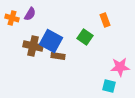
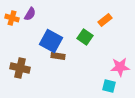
orange rectangle: rotated 72 degrees clockwise
brown cross: moved 13 px left, 22 px down
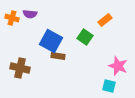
purple semicircle: rotated 64 degrees clockwise
pink star: moved 2 px left, 1 px up; rotated 24 degrees clockwise
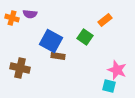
pink star: moved 1 px left, 4 px down
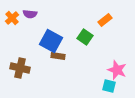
orange cross: rotated 32 degrees clockwise
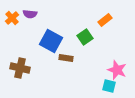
green square: rotated 21 degrees clockwise
brown rectangle: moved 8 px right, 2 px down
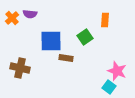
orange rectangle: rotated 48 degrees counterclockwise
blue square: rotated 30 degrees counterclockwise
pink star: moved 1 px down
cyan square: moved 1 px down; rotated 24 degrees clockwise
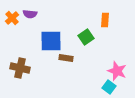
green square: moved 1 px right
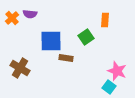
brown cross: rotated 18 degrees clockwise
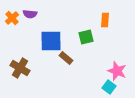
green square: rotated 21 degrees clockwise
brown rectangle: rotated 32 degrees clockwise
